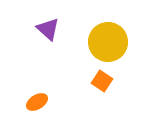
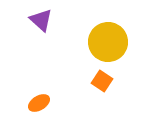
purple triangle: moved 7 px left, 9 px up
orange ellipse: moved 2 px right, 1 px down
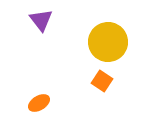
purple triangle: rotated 10 degrees clockwise
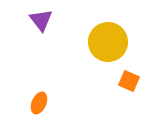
orange square: moved 27 px right; rotated 10 degrees counterclockwise
orange ellipse: rotated 35 degrees counterclockwise
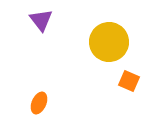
yellow circle: moved 1 px right
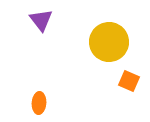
orange ellipse: rotated 20 degrees counterclockwise
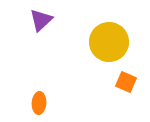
purple triangle: rotated 25 degrees clockwise
orange square: moved 3 px left, 1 px down
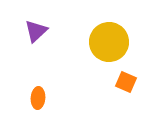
purple triangle: moved 5 px left, 11 px down
orange ellipse: moved 1 px left, 5 px up
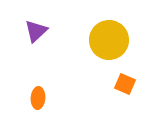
yellow circle: moved 2 px up
orange square: moved 1 px left, 2 px down
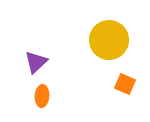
purple triangle: moved 31 px down
orange ellipse: moved 4 px right, 2 px up
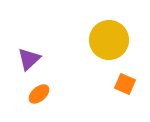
purple triangle: moved 7 px left, 3 px up
orange ellipse: moved 3 px left, 2 px up; rotated 45 degrees clockwise
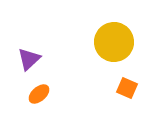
yellow circle: moved 5 px right, 2 px down
orange square: moved 2 px right, 4 px down
